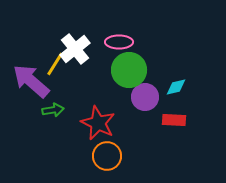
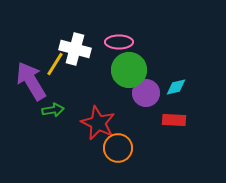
white cross: rotated 36 degrees counterclockwise
purple arrow: rotated 18 degrees clockwise
purple circle: moved 1 px right, 4 px up
orange circle: moved 11 px right, 8 px up
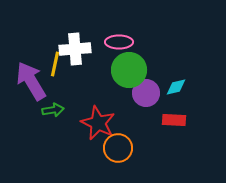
white cross: rotated 20 degrees counterclockwise
yellow line: rotated 20 degrees counterclockwise
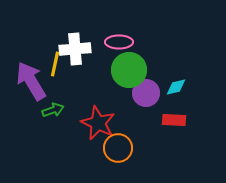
green arrow: rotated 10 degrees counterclockwise
